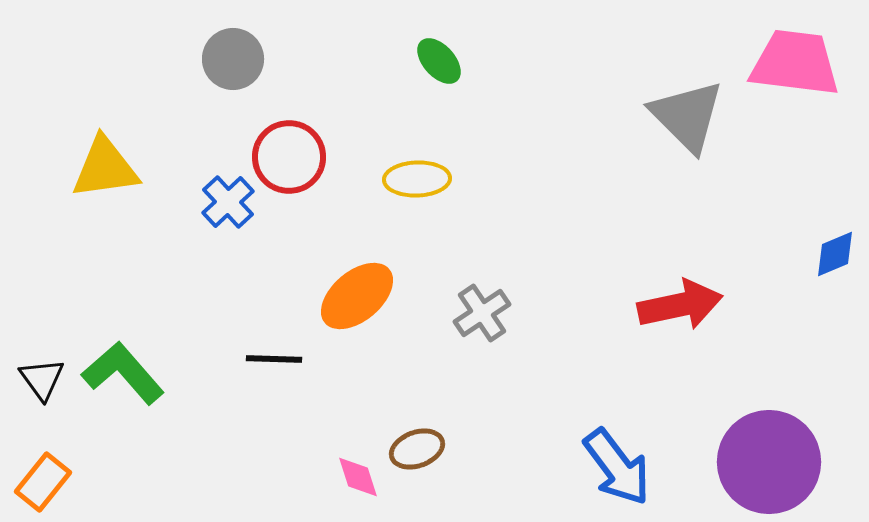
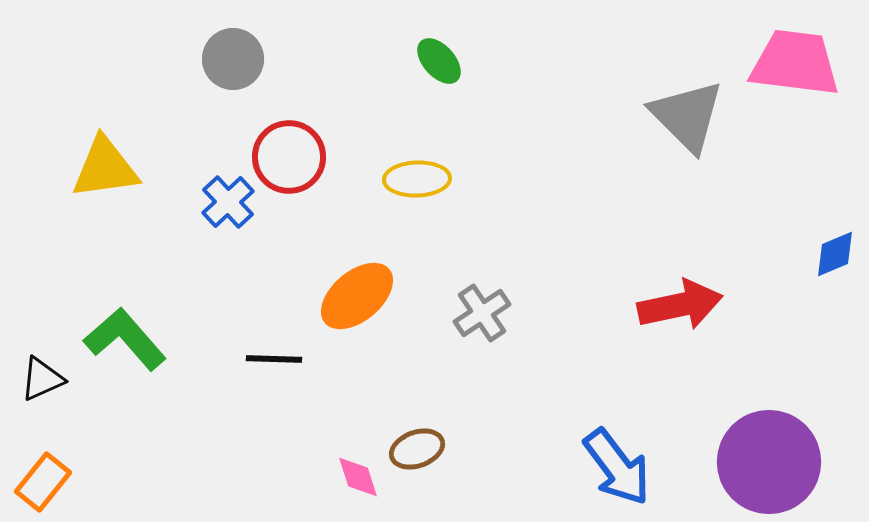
green L-shape: moved 2 px right, 34 px up
black triangle: rotated 42 degrees clockwise
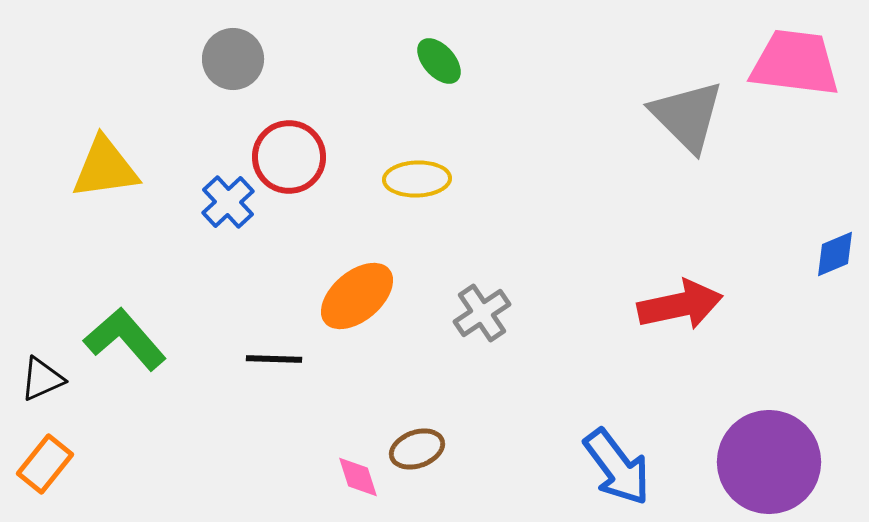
orange rectangle: moved 2 px right, 18 px up
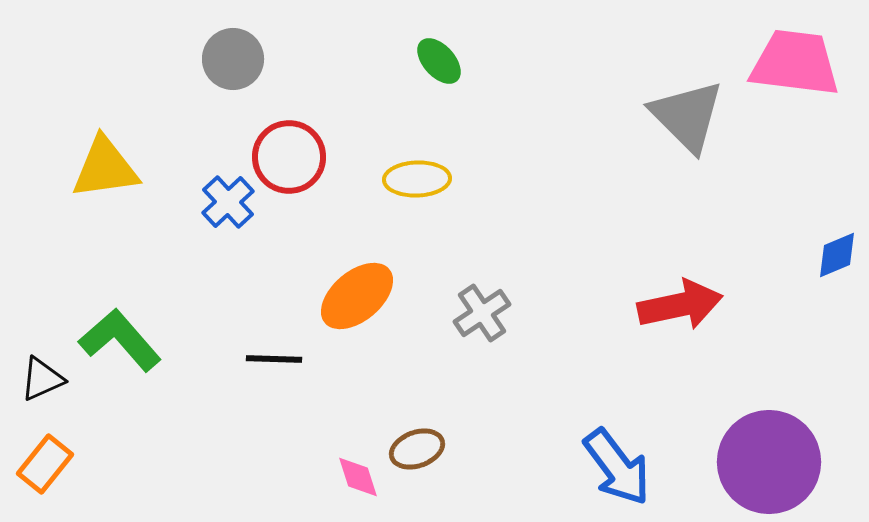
blue diamond: moved 2 px right, 1 px down
green L-shape: moved 5 px left, 1 px down
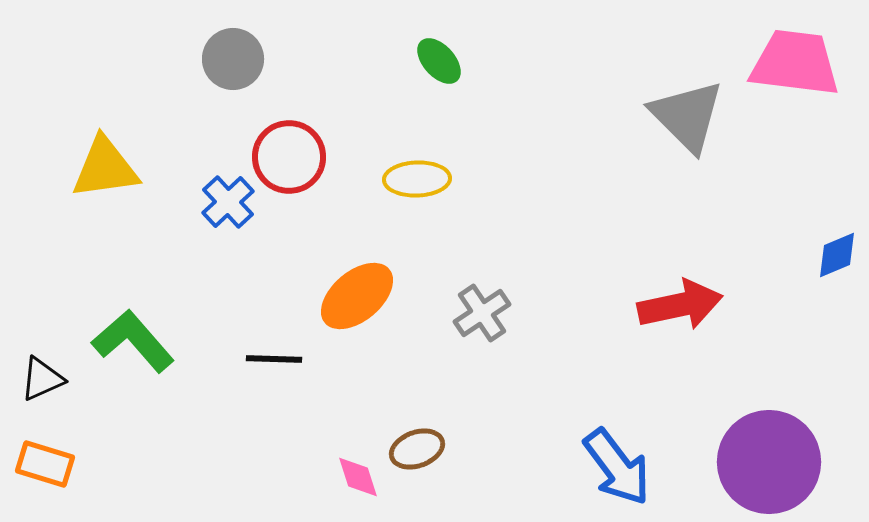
green L-shape: moved 13 px right, 1 px down
orange rectangle: rotated 68 degrees clockwise
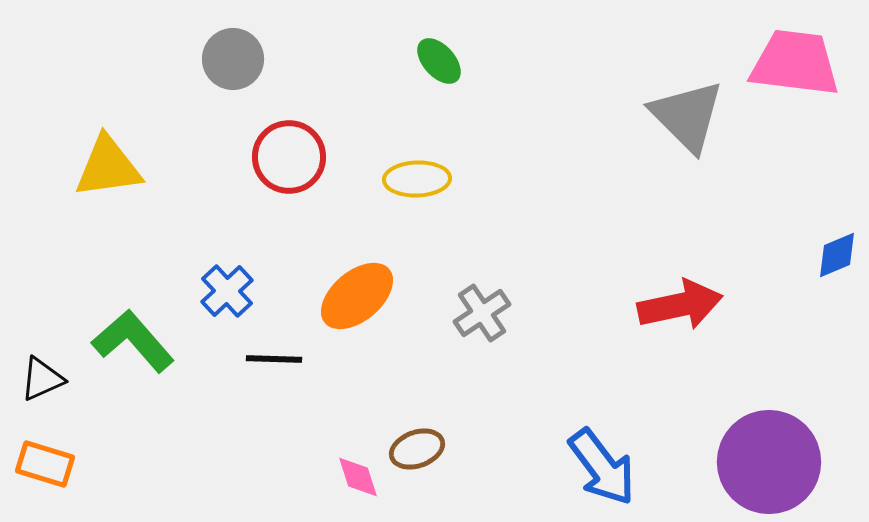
yellow triangle: moved 3 px right, 1 px up
blue cross: moved 1 px left, 89 px down
blue arrow: moved 15 px left
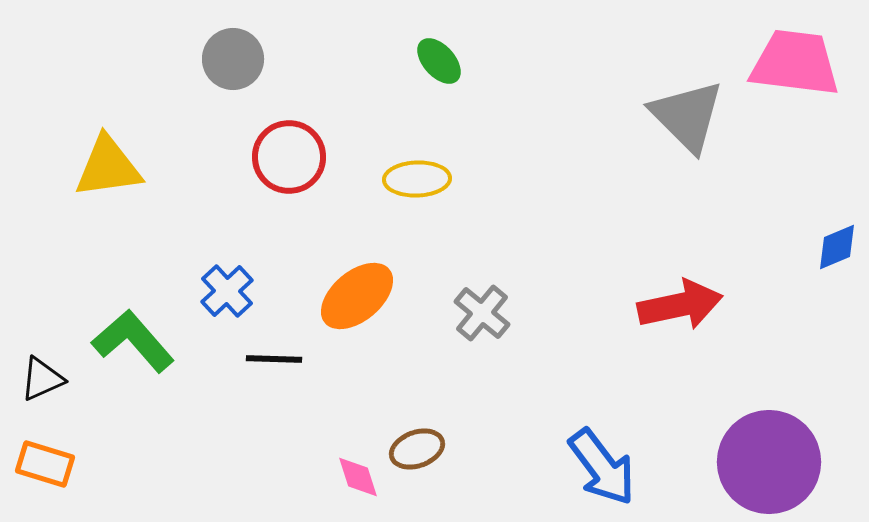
blue diamond: moved 8 px up
gray cross: rotated 16 degrees counterclockwise
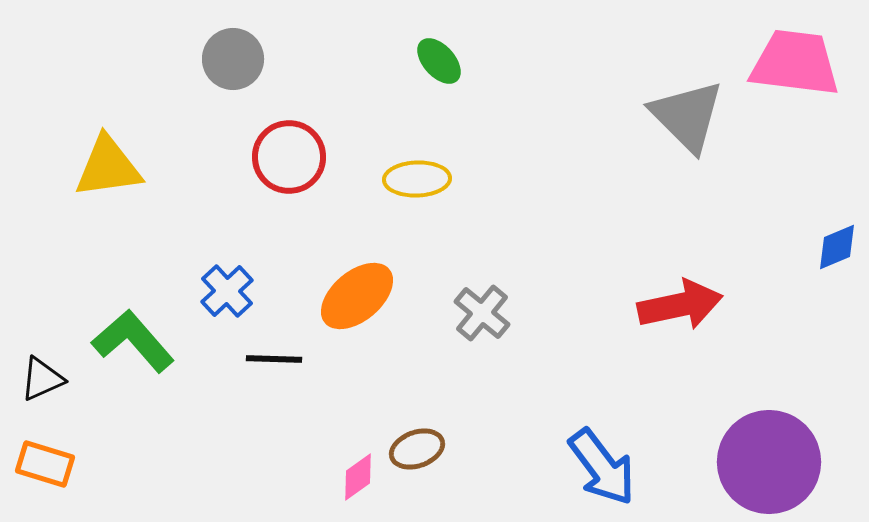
pink diamond: rotated 72 degrees clockwise
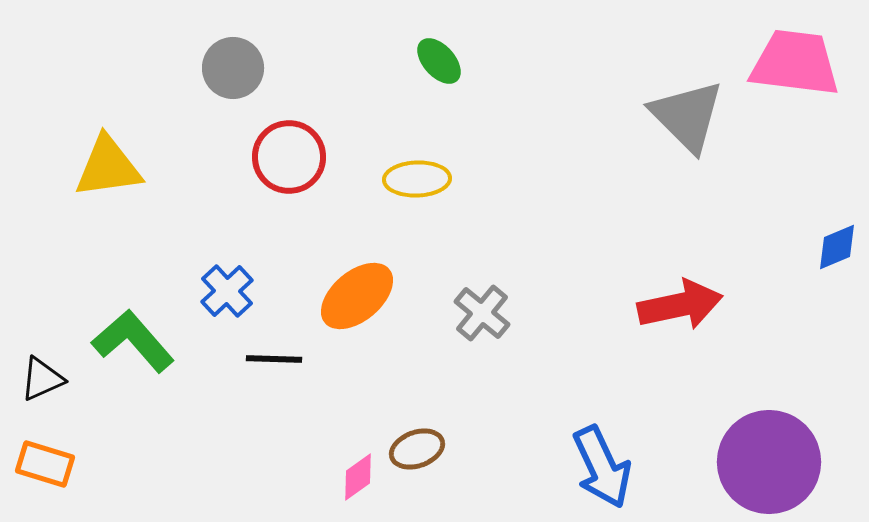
gray circle: moved 9 px down
blue arrow: rotated 12 degrees clockwise
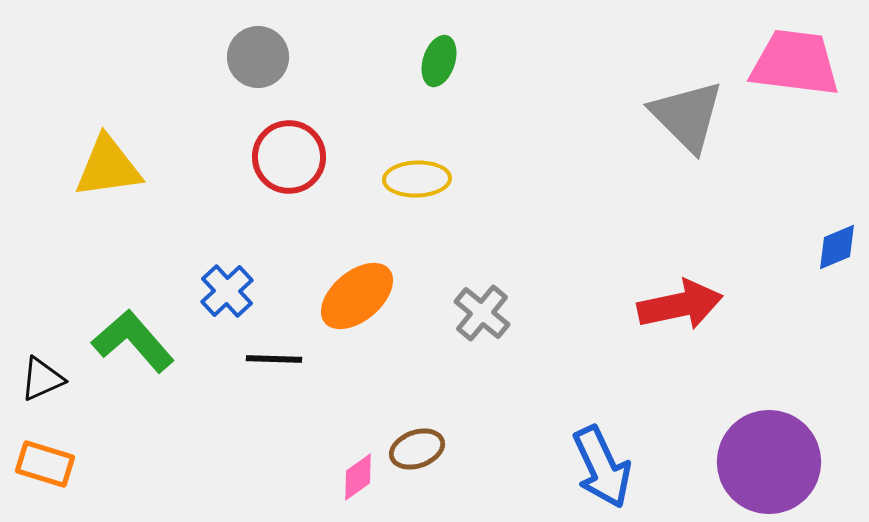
green ellipse: rotated 60 degrees clockwise
gray circle: moved 25 px right, 11 px up
